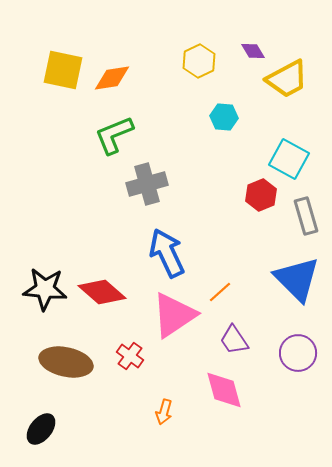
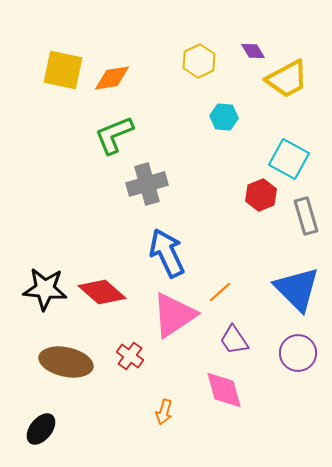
blue triangle: moved 10 px down
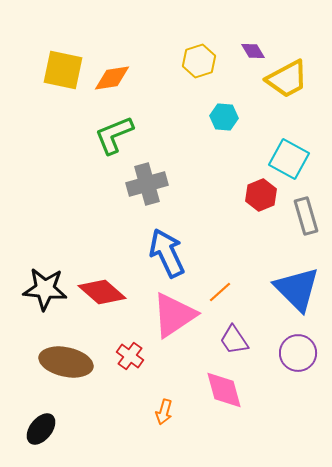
yellow hexagon: rotated 8 degrees clockwise
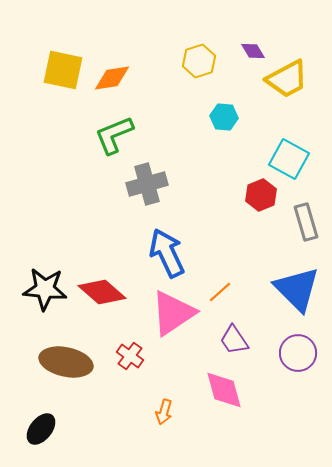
gray rectangle: moved 6 px down
pink triangle: moved 1 px left, 2 px up
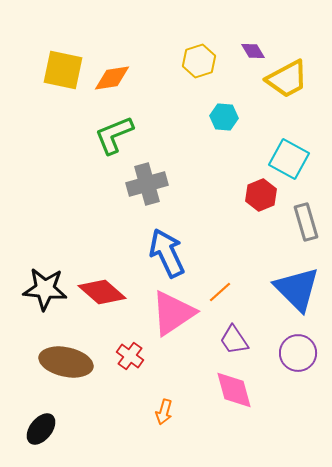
pink diamond: moved 10 px right
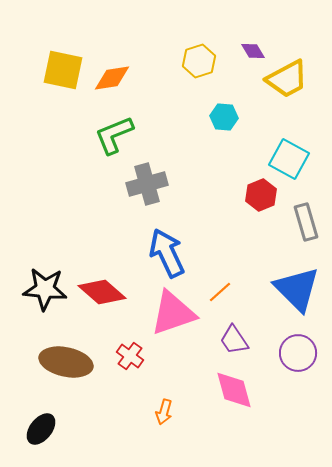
pink triangle: rotated 15 degrees clockwise
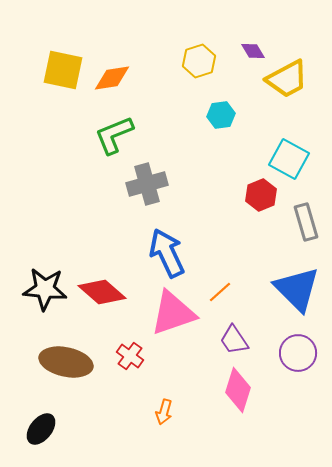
cyan hexagon: moved 3 px left, 2 px up; rotated 12 degrees counterclockwise
pink diamond: moved 4 px right; rotated 33 degrees clockwise
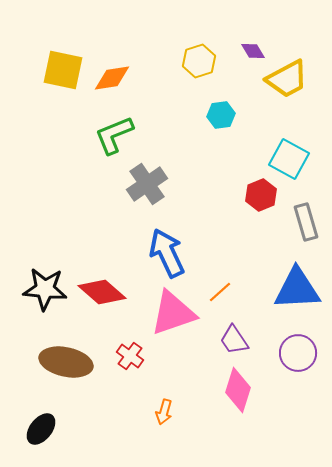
gray cross: rotated 18 degrees counterclockwise
blue triangle: rotated 48 degrees counterclockwise
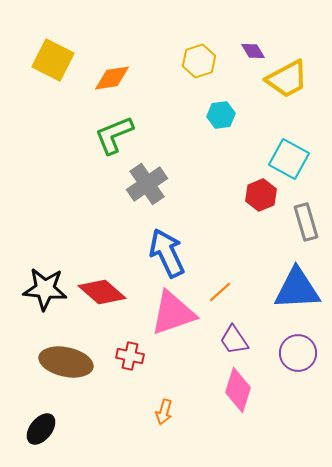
yellow square: moved 10 px left, 10 px up; rotated 15 degrees clockwise
red cross: rotated 24 degrees counterclockwise
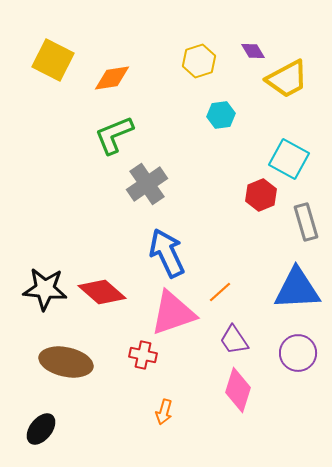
red cross: moved 13 px right, 1 px up
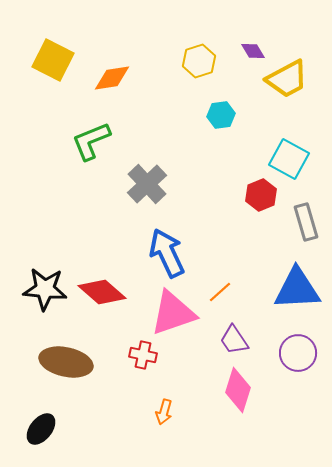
green L-shape: moved 23 px left, 6 px down
gray cross: rotated 9 degrees counterclockwise
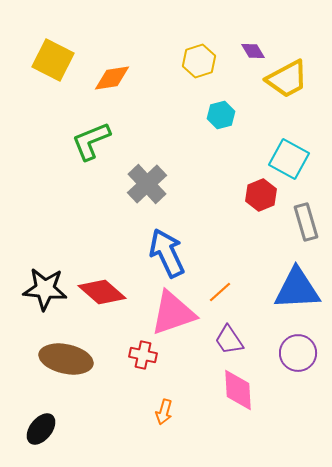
cyan hexagon: rotated 8 degrees counterclockwise
purple trapezoid: moved 5 px left
brown ellipse: moved 3 px up
pink diamond: rotated 21 degrees counterclockwise
